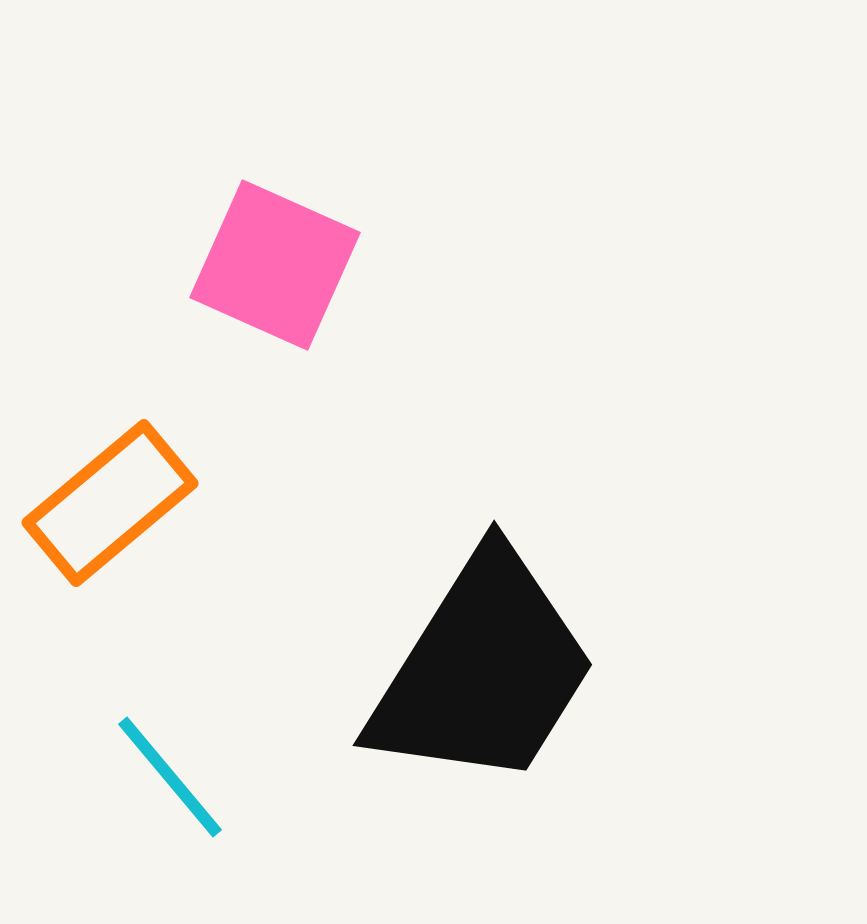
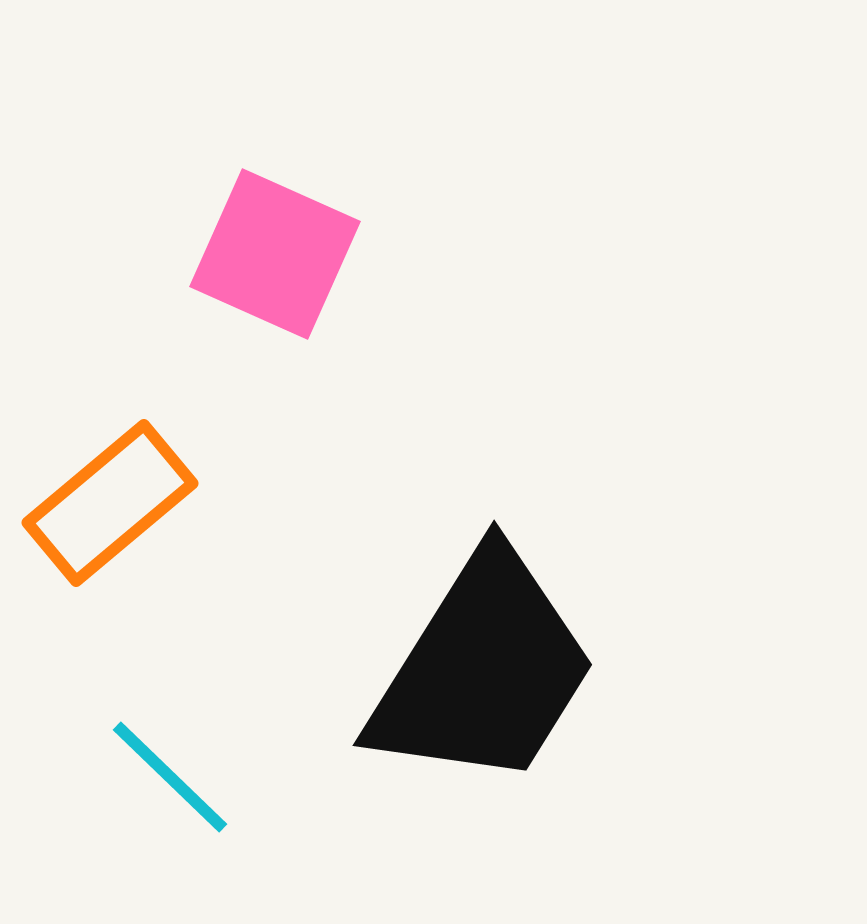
pink square: moved 11 px up
cyan line: rotated 6 degrees counterclockwise
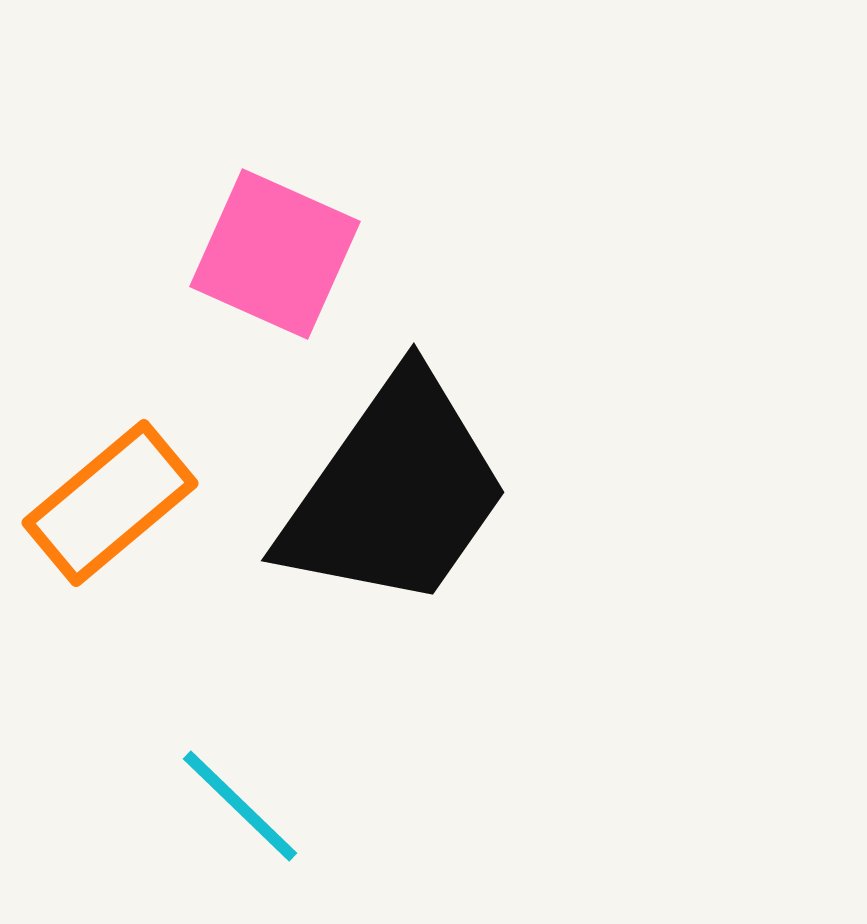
black trapezoid: moved 88 px left, 178 px up; rotated 3 degrees clockwise
cyan line: moved 70 px right, 29 px down
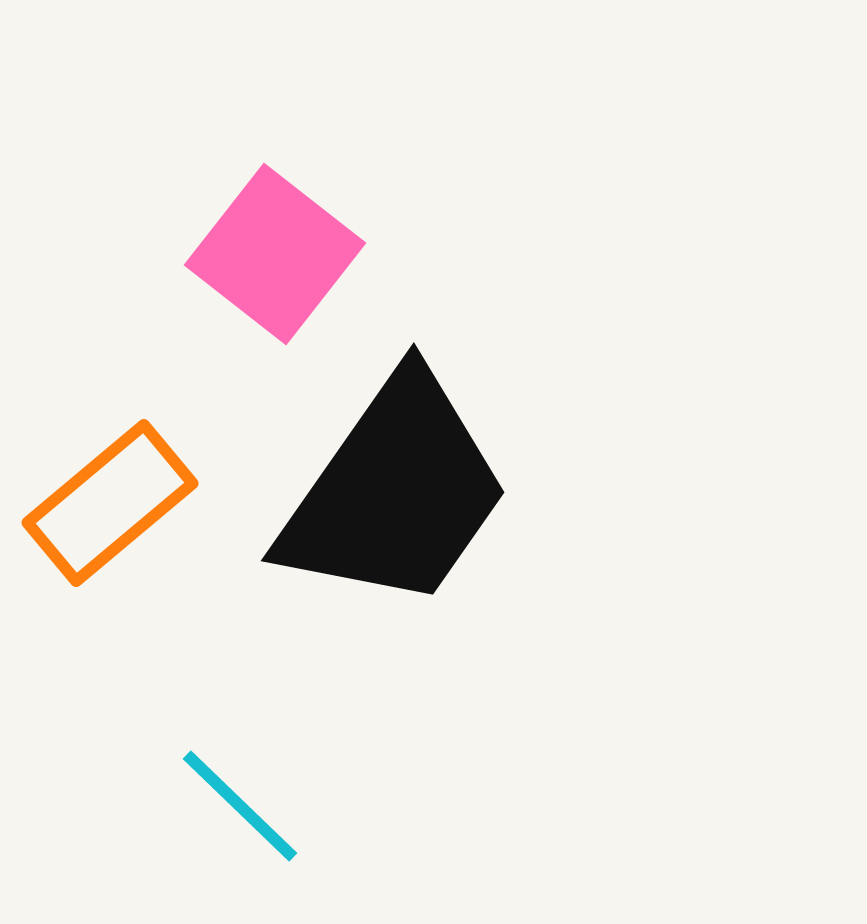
pink square: rotated 14 degrees clockwise
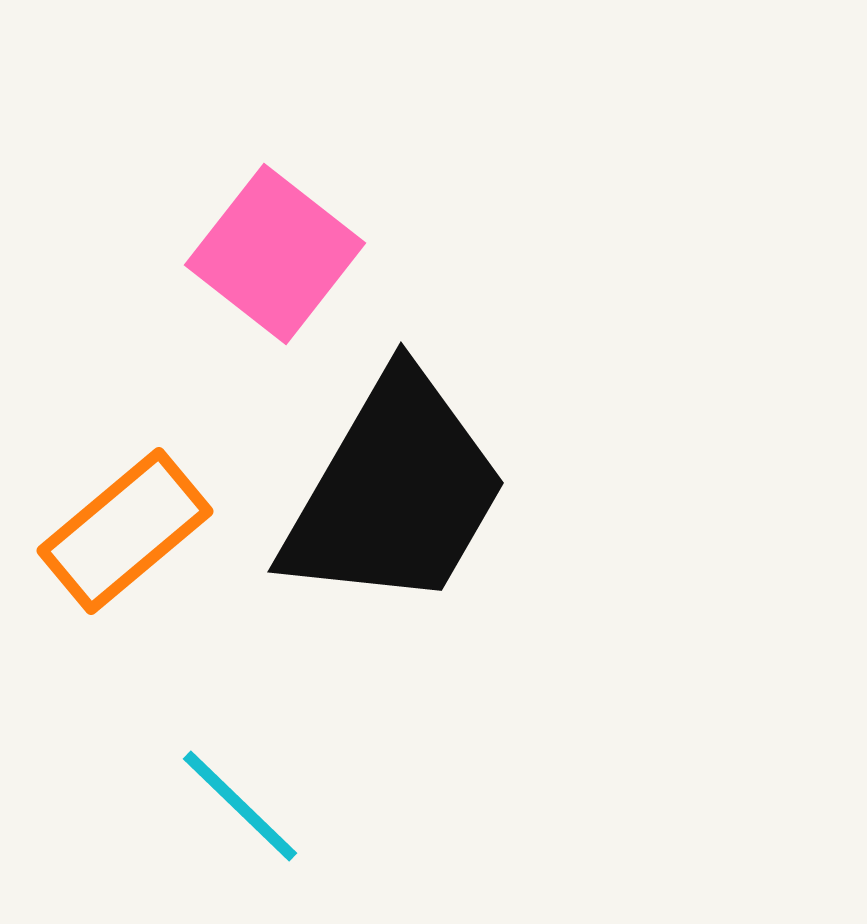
black trapezoid: rotated 5 degrees counterclockwise
orange rectangle: moved 15 px right, 28 px down
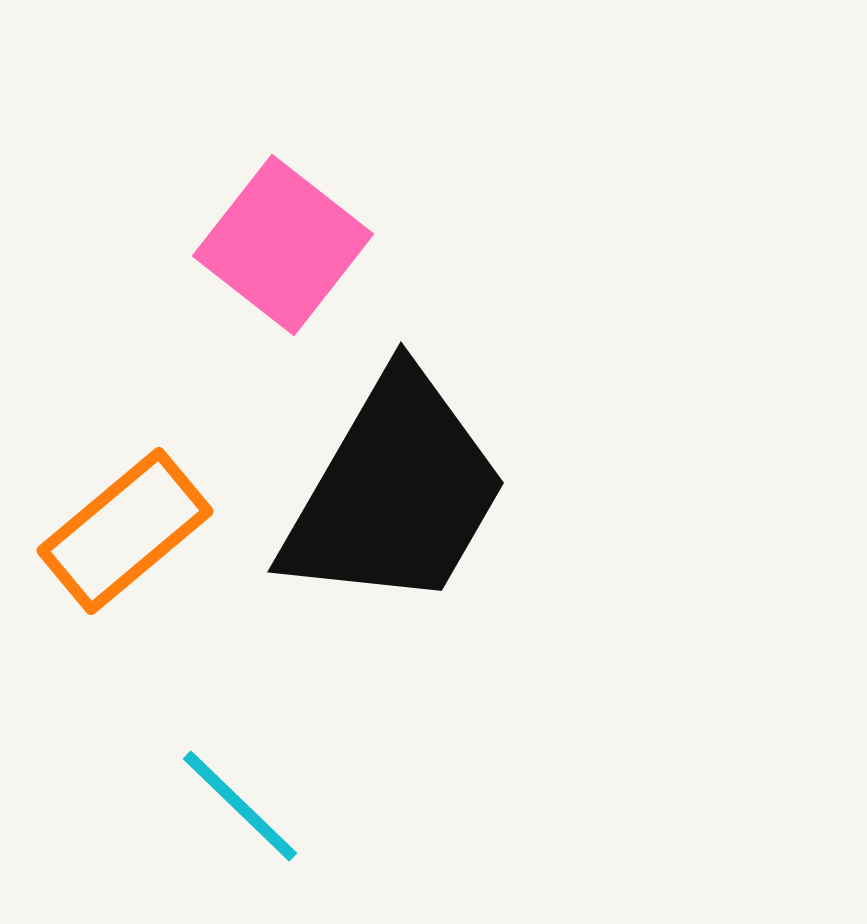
pink square: moved 8 px right, 9 px up
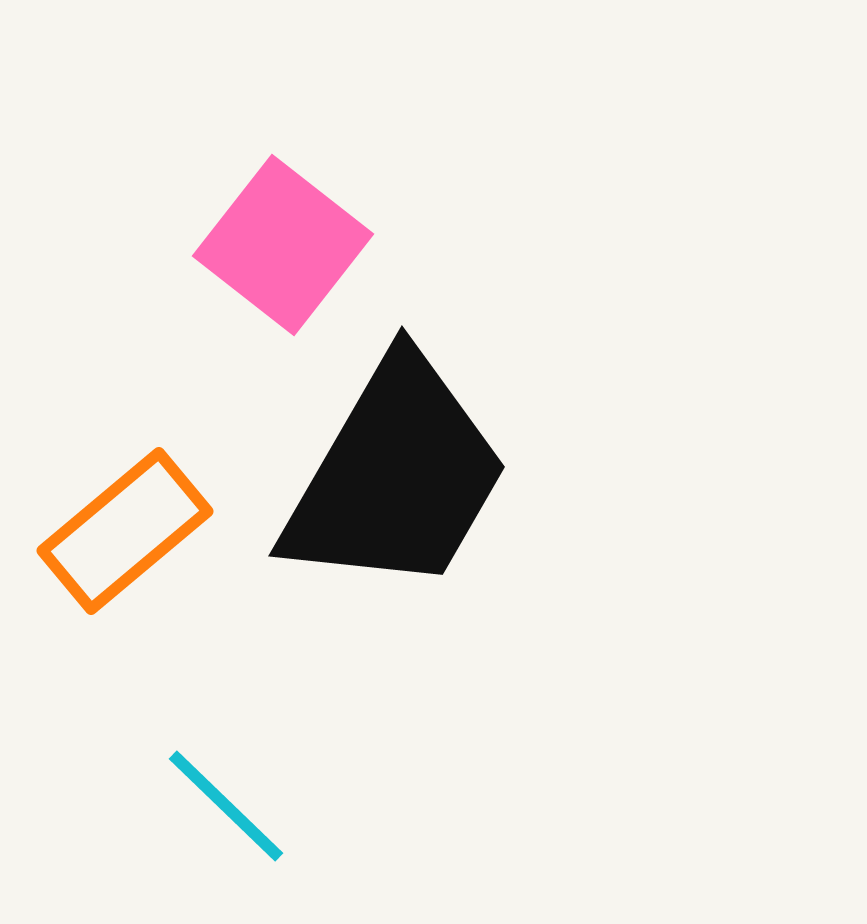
black trapezoid: moved 1 px right, 16 px up
cyan line: moved 14 px left
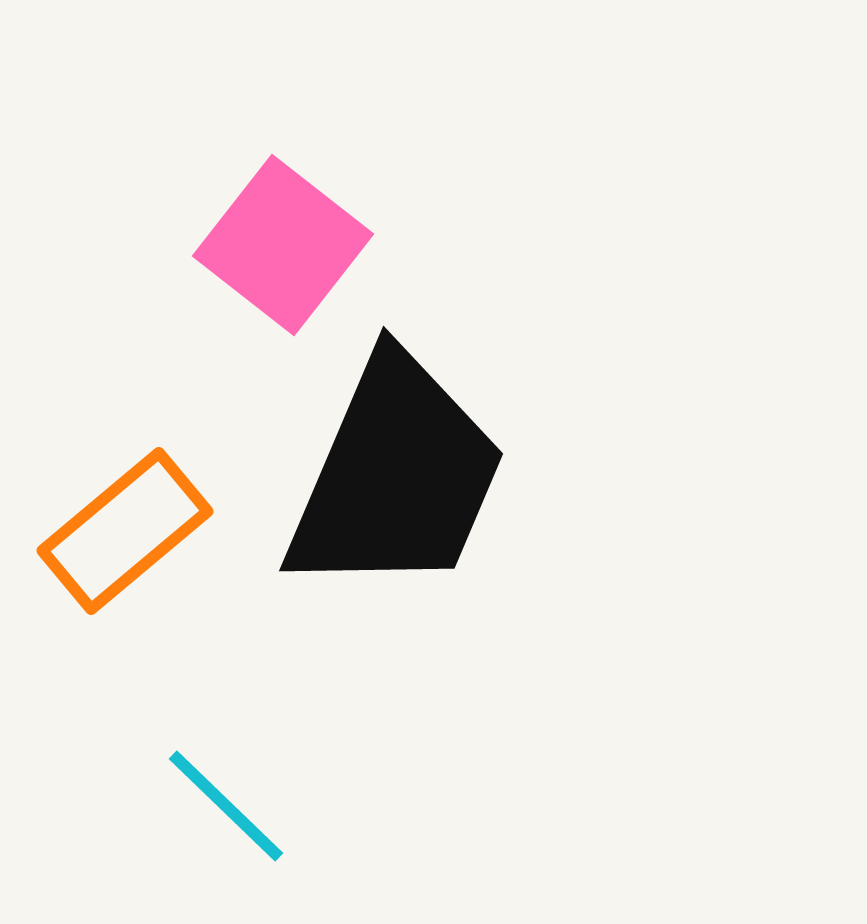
black trapezoid: rotated 7 degrees counterclockwise
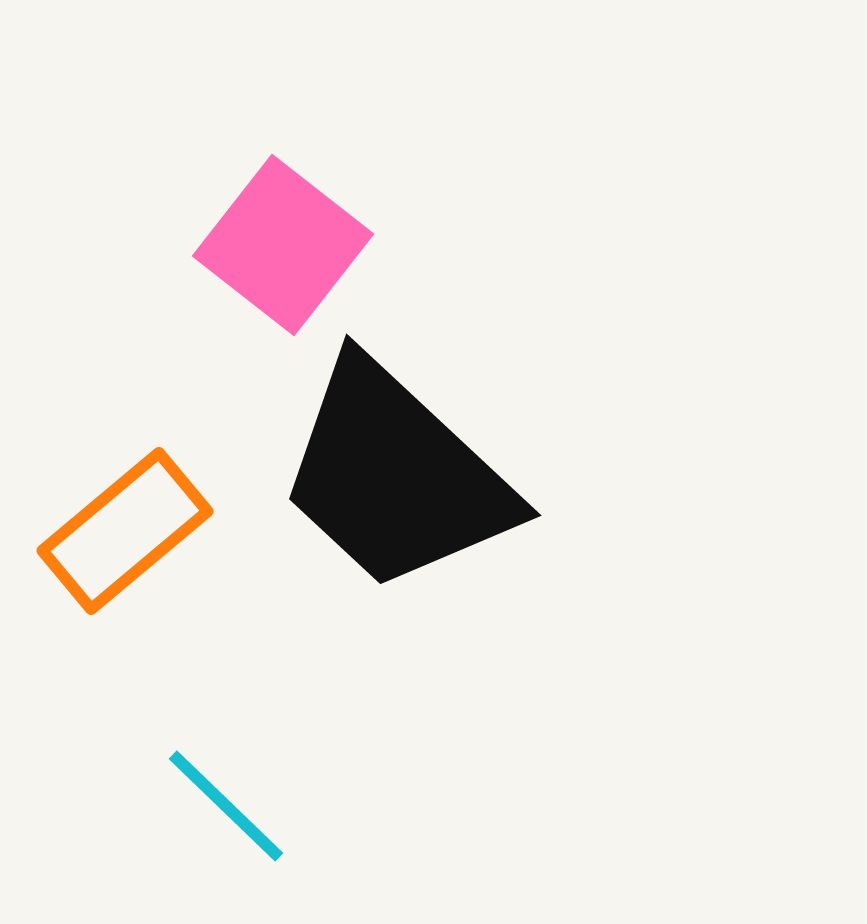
black trapezoid: rotated 110 degrees clockwise
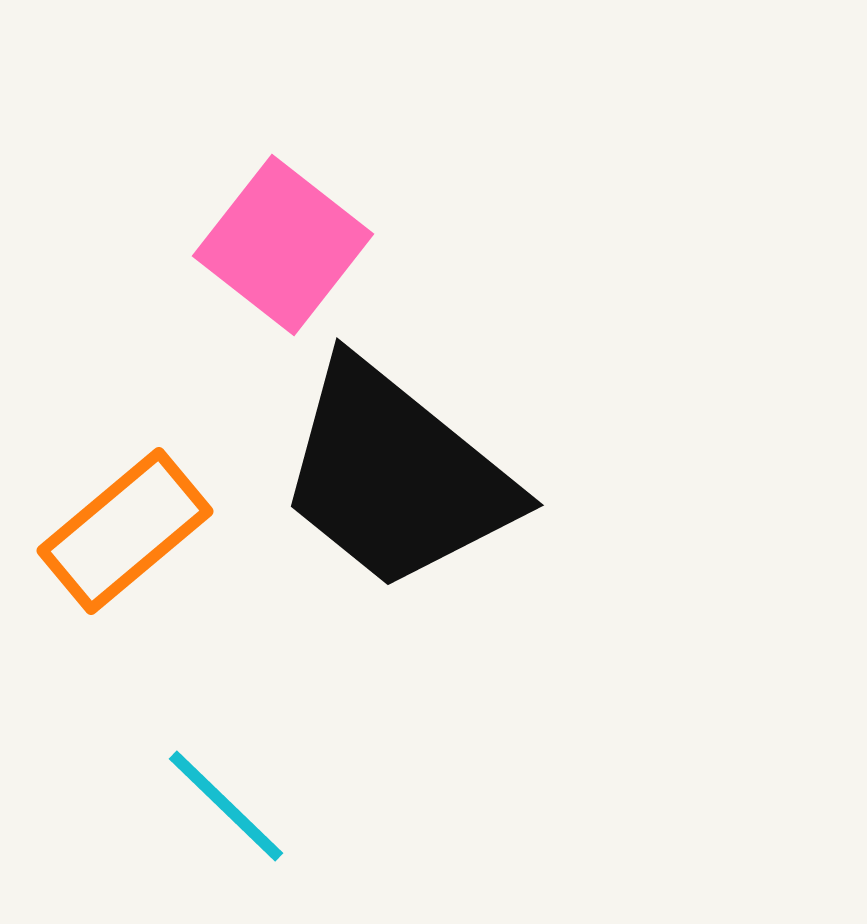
black trapezoid: rotated 4 degrees counterclockwise
